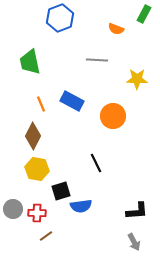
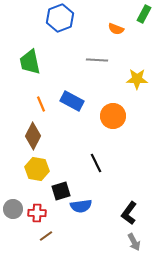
black L-shape: moved 8 px left, 2 px down; rotated 130 degrees clockwise
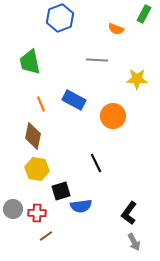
blue rectangle: moved 2 px right, 1 px up
brown diamond: rotated 16 degrees counterclockwise
